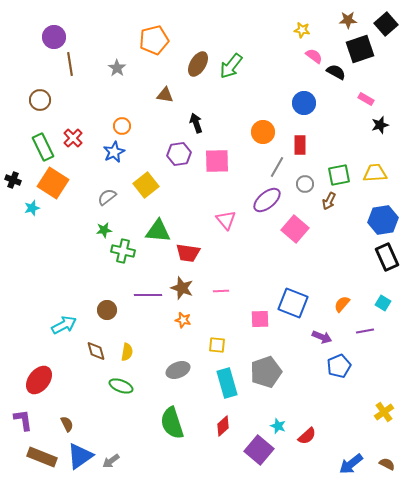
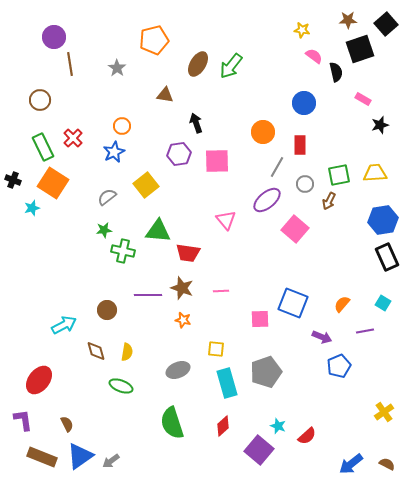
black semicircle at (336, 72): rotated 48 degrees clockwise
pink rectangle at (366, 99): moved 3 px left
yellow square at (217, 345): moved 1 px left, 4 px down
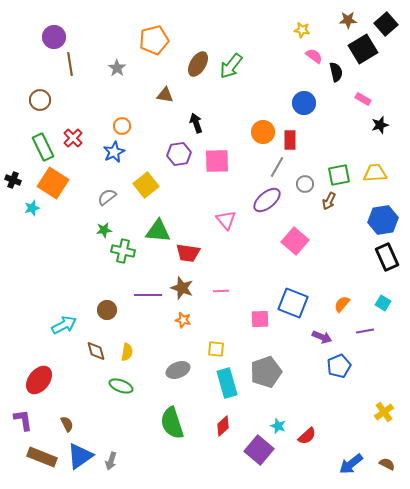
black square at (360, 49): moved 3 px right; rotated 12 degrees counterclockwise
red rectangle at (300, 145): moved 10 px left, 5 px up
pink square at (295, 229): moved 12 px down
gray arrow at (111, 461): rotated 36 degrees counterclockwise
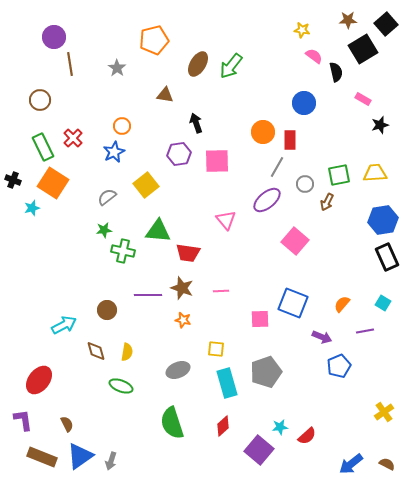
brown arrow at (329, 201): moved 2 px left, 1 px down
cyan star at (278, 426): moved 2 px right, 1 px down; rotated 28 degrees counterclockwise
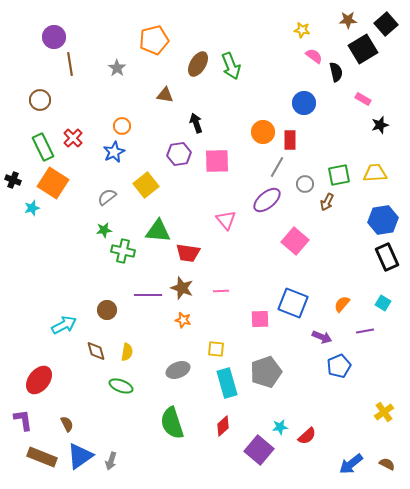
green arrow at (231, 66): rotated 60 degrees counterclockwise
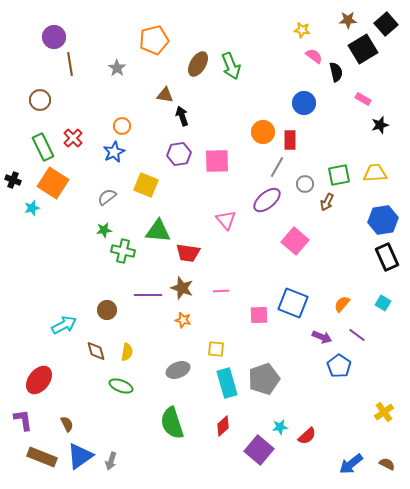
black arrow at (196, 123): moved 14 px left, 7 px up
yellow square at (146, 185): rotated 30 degrees counterclockwise
pink square at (260, 319): moved 1 px left, 4 px up
purple line at (365, 331): moved 8 px left, 4 px down; rotated 48 degrees clockwise
blue pentagon at (339, 366): rotated 15 degrees counterclockwise
gray pentagon at (266, 372): moved 2 px left, 7 px down
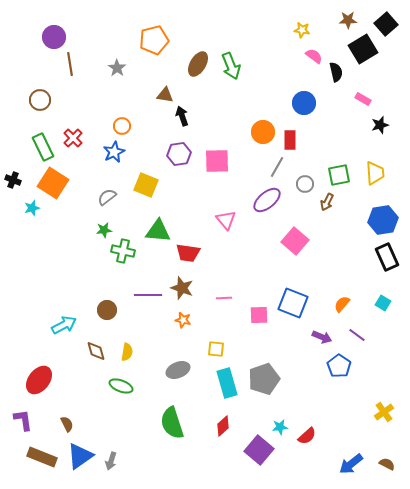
yellow trapezoid at (375, 173): rotated 90 degrees clockwise
pink line at (221, 291): moved 3 px right, 7 px down
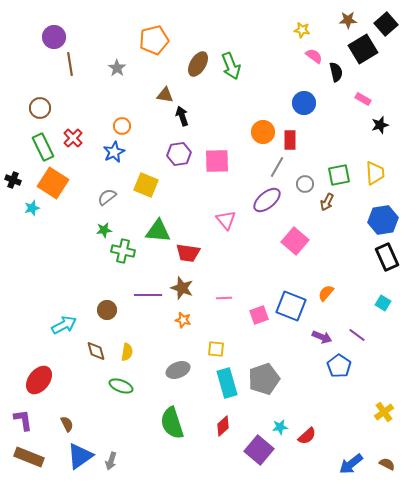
brown circle at (40, 100): moved 8 px down
blue square at (293, 303): moved 2 px left, 3 px down
orange semicircle at (342, 304): moved 16 px left, 11 px up
pink square at (259, 315): rotated 18 degrees counterclockwise
brown rectangle at (42, 457): moved 13 px left
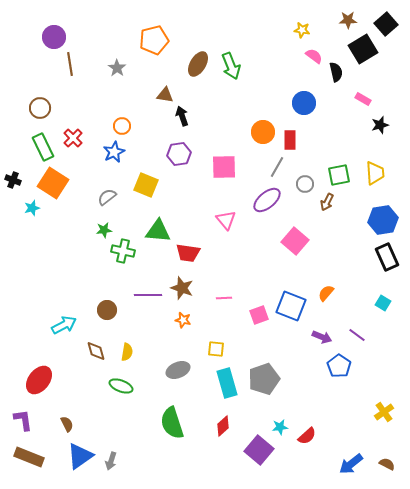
pink square at (217, 161): moved 7 px right, 6 px down
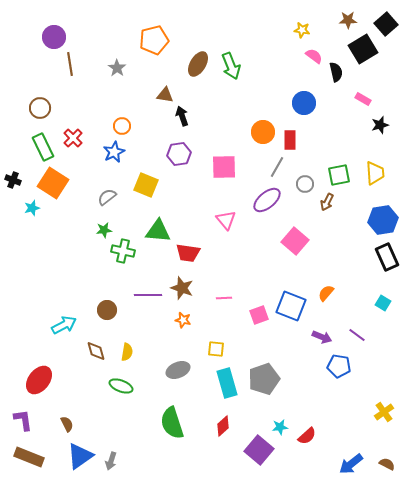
blue pentagon at (339, 366): rotated 25 degrees counterclockwise
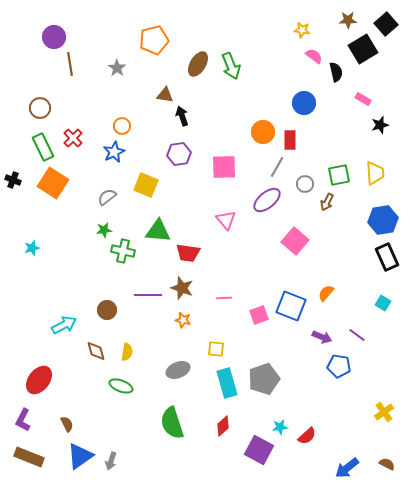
cyan star at (32, 208): moved 40 px down
purple L-shape at (23, 420): rotated 145 degrees counterclockwise
purple square at (259, 450): rotated 12 degrees counterclockwise
blue arrow at (351, 464): moved 4 px left, 4 px down
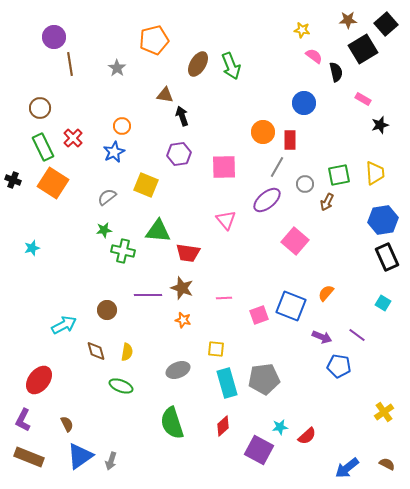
gray pentagon at (264, 379): rotated 12 degrees clockwise
